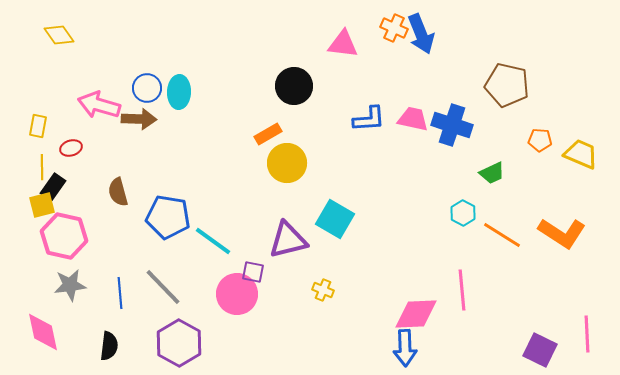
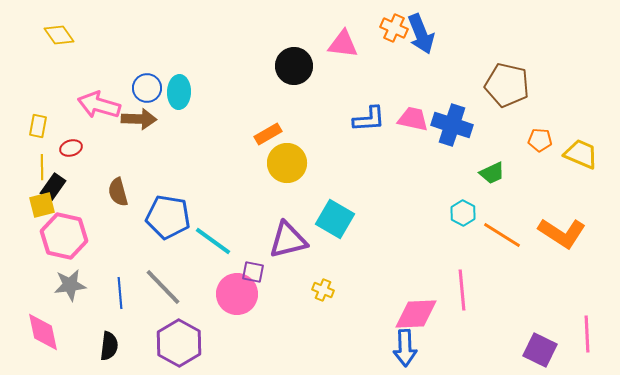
black circle at (294, 86): moved 20 px up
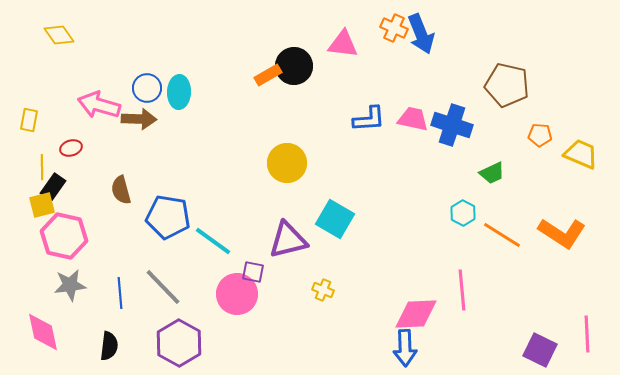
yellow rectangle at (38, 126): moved 9 px left, 6 px up
orange rectangle at (268, 134): moved 59 px up
orange pentagon at (540, 140): moved 5 px up
brown semicircle at (118, 192): moved 3 px right, 2 px up
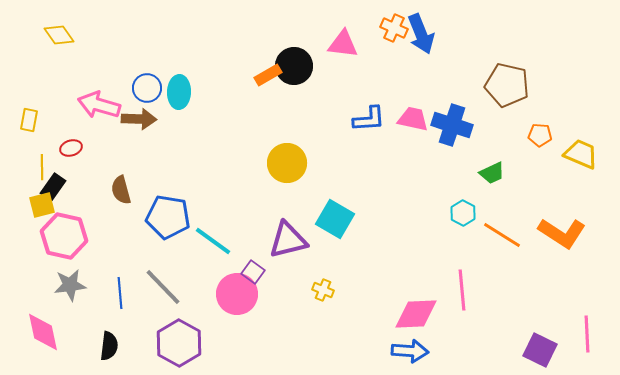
purple square at (253, 272): rotated 25 degrees clockwise
blue arrow at (405, 348): moved 5 px right, 3 px down; rotated 84 degrees counterclockwise
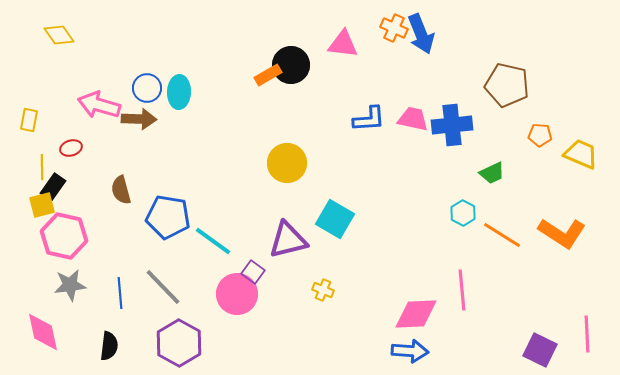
black circle at (294, 66): moved 3 px left, 1 px up
blue cross at (452, 125): rotated 24 degrees counterclockwise
